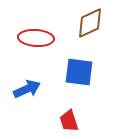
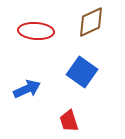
brown diamond: moved 1 px right, 1 px up
red ellipse: moved 7 px up
blue square: moved 3 px right; rotated 28 degrees clockwise
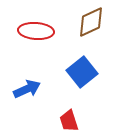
blue square: rotated 16 degrees clockwise
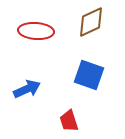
blue square: moved 7 px right, 3 px down; rotated 32 degrees counterclockwise
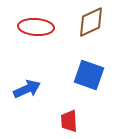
red ellipse: moved 4 px up
red trapezoid: rotated 15 degrees clockwise
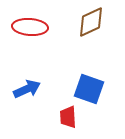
red ellipse: moved 6 px left
blue square: moved 14 px down
red trapezoid: moved 1 px left, 4 px up
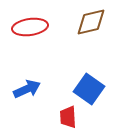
brown diamond: rotated 12 degrees clockwise
red ellipse: rotated 12 degrees counterclockwise
blue square: rotated 16 degrees clockwise
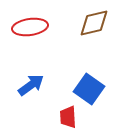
brown diamond: moved 3 px right, 1 px down
blue arrow: moved 4 px right, 4 px up; rotated 12 degrees counterclockwise
